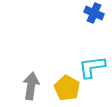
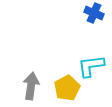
cyan L-shape: moved 1 px left, 1 px up
yellow pentagon: rotated 15 degrees clockwise
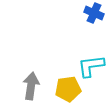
yellow pentagon: moved 1 px right, 1 px down; rotated 20 degrees clockwise
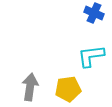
cyan L-shape: moved 10 px up
gray arrow: moved 1 px left, 1 px down
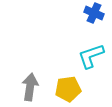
cyan L-shape: rotated 12 degrees counterclockwise
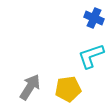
blue cross: moved 5 px down
gray arrow: rotated 24 degrees clockwise
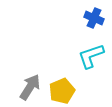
yellow pentagon: moved 6 px left, 2 px down; rotated 15 degrees counterclockwise
